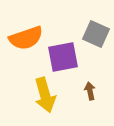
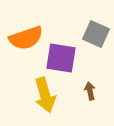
purple square: moved 2 px left, 1 px down; rotated 20 degrees clockwise
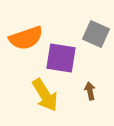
yellow arrow: rotated 16 degrees counterclockwise
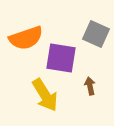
brown arrow: moved 5 px up
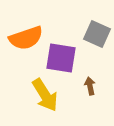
gray square: moved 1 px right
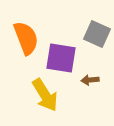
orange semicircle: rotated 92 degrees counterclockwise
brown arrow: moved 6 px up; rotated 84 degrees counterclockwise
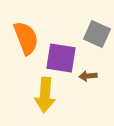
brown arrow: moved 2 px left, 4 px up
yellow arrow: rotated 36 degrees clockwise
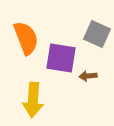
yellow arrow: moved 12 px left, 5 px down
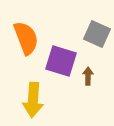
purple square: moved 3 px down; rotated 8 degrees clockwise
brown arrow: rotated 96 degrees clockwise
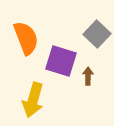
gray square: rotated 20 degrees clockwise
yellow arrow: rotated 12 degrees clockwise
